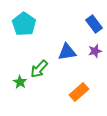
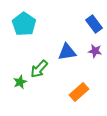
purple star: rotated 24 degrees clockwise
green star: rotated 16 degrees clockwise
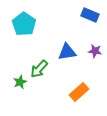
blue rectangle: moved 4 px left, 9 px up; rotated 30 degrees counterclockwise
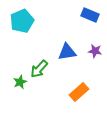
cyan pentagon: moved 2 px left, 3 px up; rotated 15 degrees clockwise
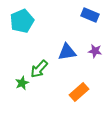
green star: moved 2 px right, 1 px down
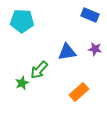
cyan pentagon: rotated 25 degrees clockwise
purple star: moved 2 px up
green arrow: moved 1 px down
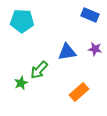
green star: moved 1 px left
